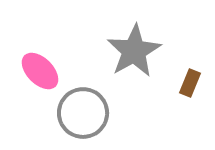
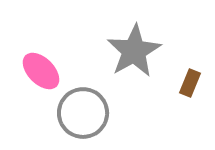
pink ellipse: moved 1 px right
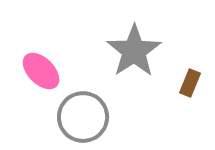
gray star: rotated 4 degrees counterclockwise
gray circle: moved 4 px down
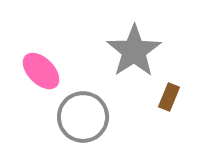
brown rectangle: moved 21 px left, 14 px down
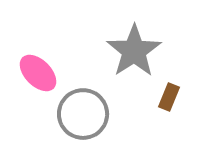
pink ellipse: moved 3 px left, 2 px down
gray circle: moved 3 px up
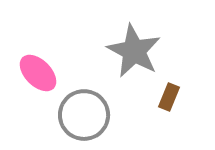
gray star: rotated 10 degrees counterclockwise
gray circle: moved 1 px right, 1 px down
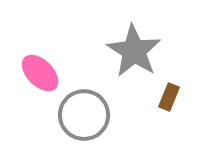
gray star: rotated 4 degrees clockwise
pink ellipse: moved 2 px right
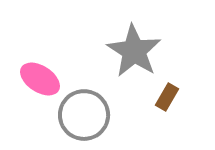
pink ellipse: moved 6 px down; rotated 12 degrees counterclockwise
brown rectangle: moved 2 px left; rotated 8 degrees clockwise
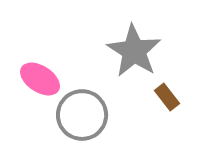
brown rectangle: rotated 68 degrees counterclockwise
gray circle: moved 2 px left
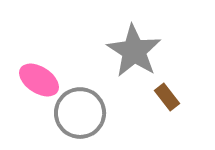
pink ellipse: moved 1 px left, 1 px down
gray circle: moved 2 px left, 2 px up
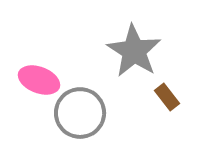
pink ellipse: rotated 12 degrees counterclockwise
